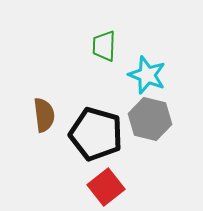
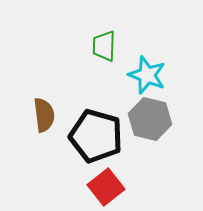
black pentagon: moved 2 px down
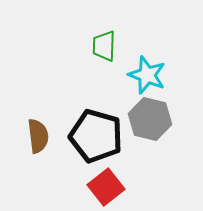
brown semicircle: moved 6 px left, 21 px down
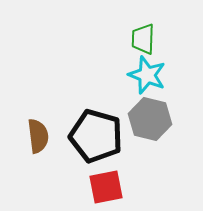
green trapezoid: moved 39 px right, 7 px up
red square: rotated 27 degrees clockwise
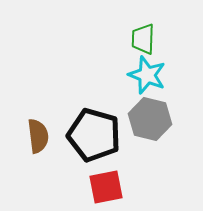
black pentagon: moved 2 px left, 1 px up
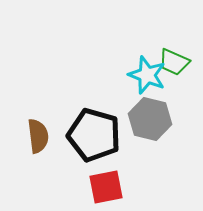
green trapezoid: moved 31 px right, 23 px down; rotated 68 degrees counterclockwise
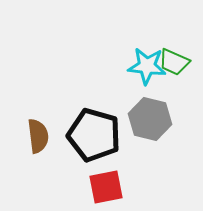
cyan star: moved 9 px up; rotated 15 degrees counterclockwise
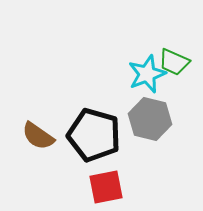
cyan star: moved 8 px down; rotated 27 degrees counterclockwise
brown semicircle: rotated 132 degrees clockwise
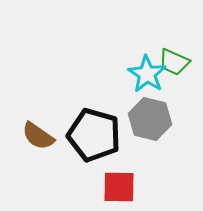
cyan star: rotated 18 degrees counterclockwise
red square: moved 13 px right; rotated 12 degrees clockwise
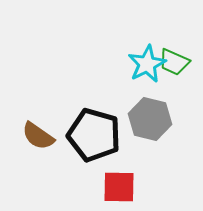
cyan star: moved 10 px up; rotated 12 degrees clockwise
